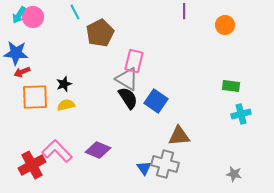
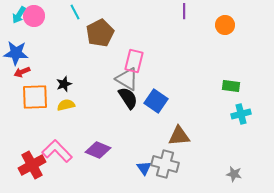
pink circle: moved 1 px right, 1 px up
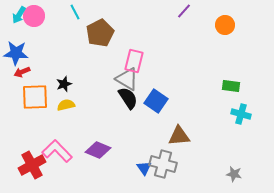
purple line: rotated 42 degrees clockwise
cyan cross: rotated 30 degrees clockwise
gray cross: moved 2 px left
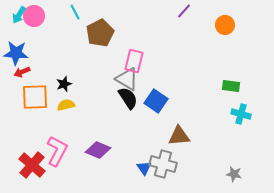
pink L-shape: rotated 72 degrees clockwise
red cross: rotated 20 degrees counterclockwise
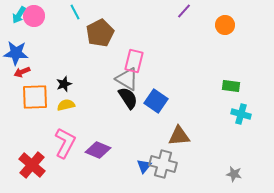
pink L-shape: moved 8 px right, 8 px up
blue triangle: moved 2 px up; rotated 14 degrees clockwise
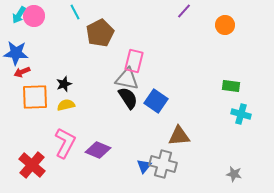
gray triangle: rotated 20 degrees counterclockwise
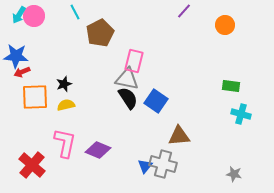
blue star: moved 3 px down
pink L-shape: rotated 16 degrees counterclockwise
blue triangle: moved 1 px right
